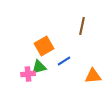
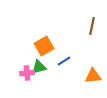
brown line: moved 10 px right
pink cross: moved 1 px left, 1 px up
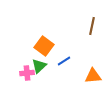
orange square: rotated 24 degrees counterclockwise
green triangle: moved 1 px up; rotated 28 degrees counterclockwise
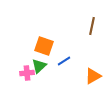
orange square: rotated 18 degrees counterclockwise
orange triangle: rotated 24 degrees counterclockwise
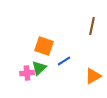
green triangle: moved 2 px down
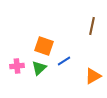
pink cross: moved 10 px left, 7 px up
